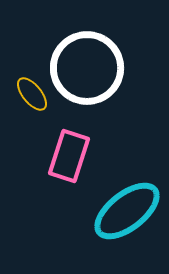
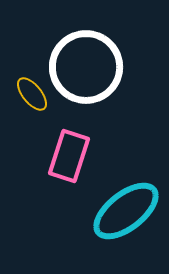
white circle: moved 1 px left, 1 px up
cyan ellipse: moved 1 px left
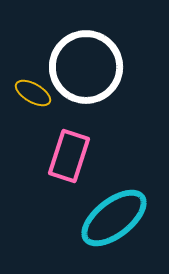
yellow ellipse: moved 1 px right, 1 px up; rotated 21 degrees counterclockwise
cyan ellipse: moved 12 px left, 7 px down
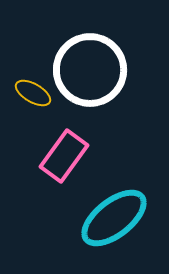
white circle: moved 4 px right, 3 px down
pink rectangle: moved 5 px left; rotated 18 degrees clockwise
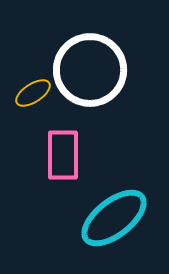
yellow ellipse: rotated 63 degrees counterclockwise
pink rectangle: moved 1 px left, 1 px up; rotated 36 degrees counterclockwise
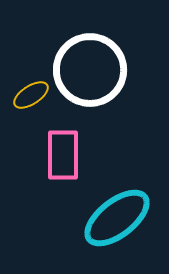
yellow ellipse: moved 2 px left, 2 px down
cyan ellipse: moved 3 px right
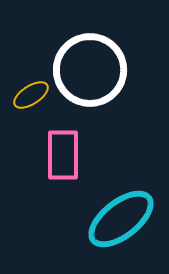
cyan ellipse: moved 4 px right, 1 px down
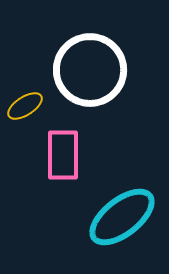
yellow ellipse: moved 6 px left, 11 px down
cyan ellipse: moved 1 px right, 2 px up
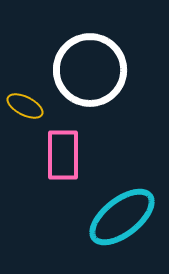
yellow ellipse: rotated 60 degrees clockwise
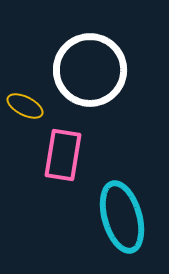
pink rectangle: rotated 9 degrees clockwise
cyan ellipse: rotated 68 degrees counterclockwise
